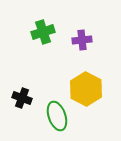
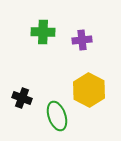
green cross: rotated 20 degrees clockwise
yellow hexagon: moved 3 px right, 1 px down
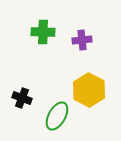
green ellipse: rotated 48 degrees clockwise
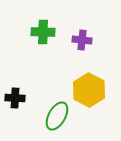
purple cross: rotated 12 degrees clockwise
black cross: moved 7 px left; rotated 18 degrees counterclockwise
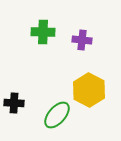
black cross: moved 1 px left, 5 px down
green ellipse: moved 1 px up; rotated 12 degrees clockwise
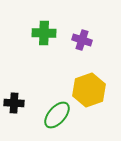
green cross: moved 1 px right, 1 px down
purple cross: rotated 12 degrees clockwise
yellow hexagon: rotated 12 degrees clockwise
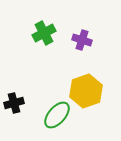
green cross: rotated 30 degrees counterclockwise
yellow hexagon: moved 3 px left, 1 px down
black cross: rotated 18 degrees counterclockwise
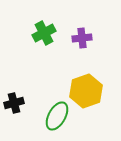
purple cross: moved 2 px up; rotated 24 degrees counterclockwise
green ellipse: moved 1 px down; rotated 12 degrees counterclockwise
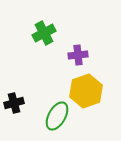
purple cross: moved 4 px left, 17 px down
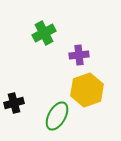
purple cross: moved 1 px right
yellow hexagon: moved 1 px right, 1 px up
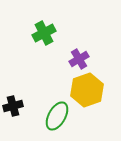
purple cross: moved 4 px down; rotated 24 degrees counterclockwise
black cross: moved 1 px left, 3 px down
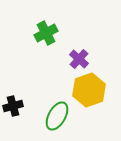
green cross: moved 2 px right
purple cross: rotated 18 degrees counterclockwise
yellow hexagon: moved 2 px right
